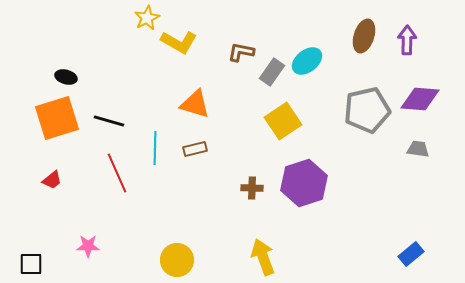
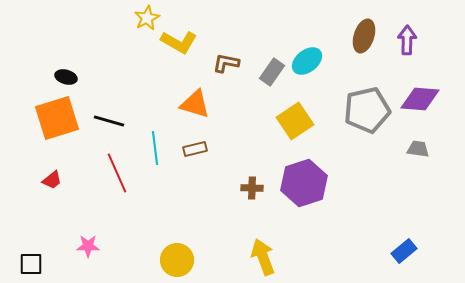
brown L-shape: moved 15 px left, 11 px down
yellow square: moved 12 px right
cyan line: rotated 8 degrees counterclockwise
blue rectangle: moved 7 px left, 3 px up
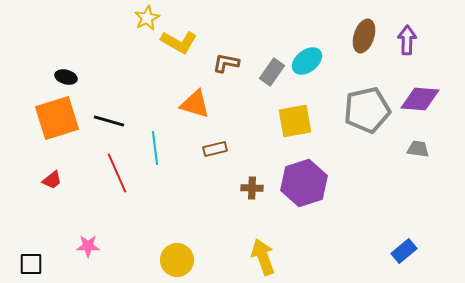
yellow square: rotated 24 degrees clockwise
brown rectangle: moved 20 px right
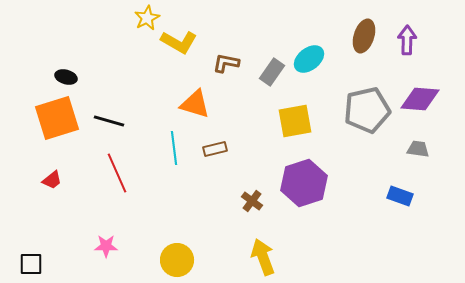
cyan ellipse: moved 2 px right, 2 px up
cyan line: moved 19 px right
brown cross: moved 13 px down; rotated 35 degrees clockwise
pink star: moved 18 px right
blue rectangle: moved 4 px left, 55 px up; rotated 60 degrees clockwise
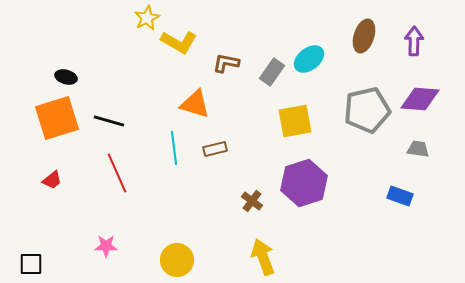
purple arrow: moved 7 px right, 1 px down
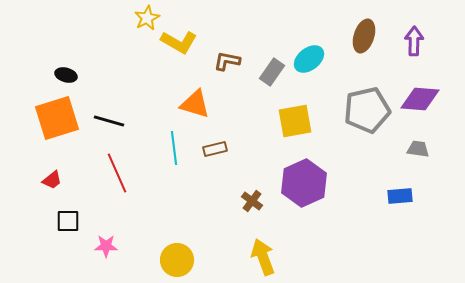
brown L-shape: moved 1 px right, 2 px up
black ellipse: moved 2 px up
purple hexagon: rotated 6 degrees counterclockwise
blue rectangle: rotated 25 degrees counterclockwise
black square: moved 37 px right, 43 px up
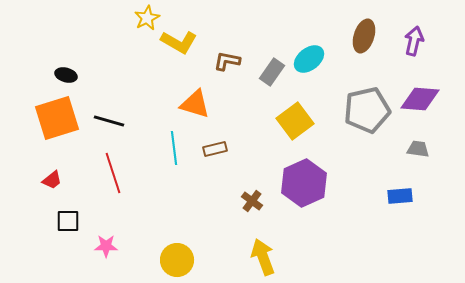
purple arrow: rotated 12 degrees clockwise
yellow square: rotated 27 degrees counterclockwise
red line: moved 4 px left; rotated 6 degrees clockwise
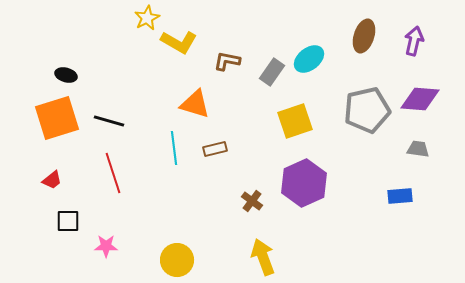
yellow square: rotated 18 degrees clockwise
